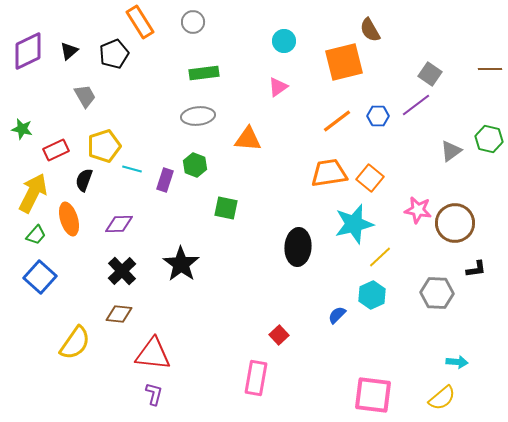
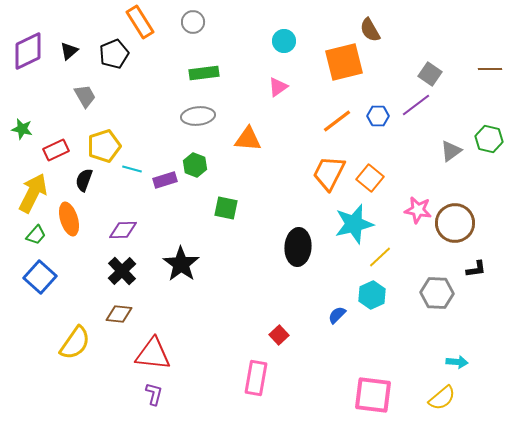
orange trapezoid at (329, 173): rotated 54 degrees counterclockwise
purple rectangle at (165, 180): rotated 55 degrees clockwise
purple diamond at (119, 224): moved 4 px right, 6 px down
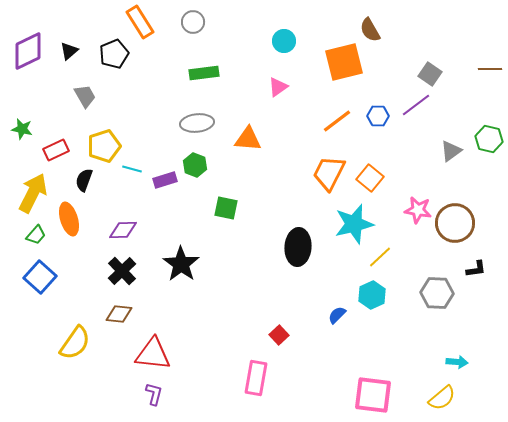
gray ellipse at (198, 116): moved 1 px left, 7 px down
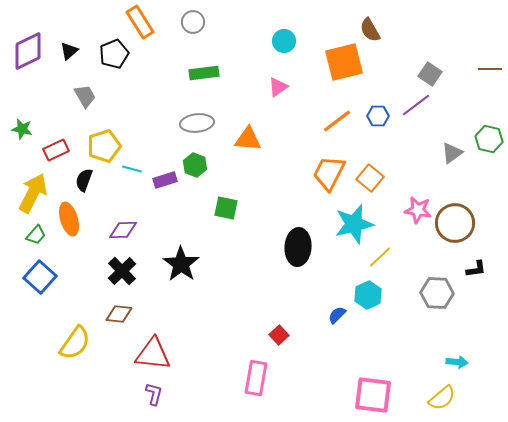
gray triangle at (451, 151): moved 1 px right, 2 px down
cyan hexagon at (372, 295): moved 4 px left
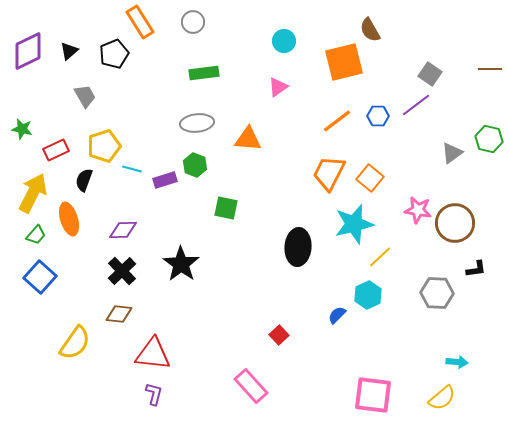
pink rectangle at (256, 378): moved 5 px left, 8 px down; rotated 52 degrees counterclockwise
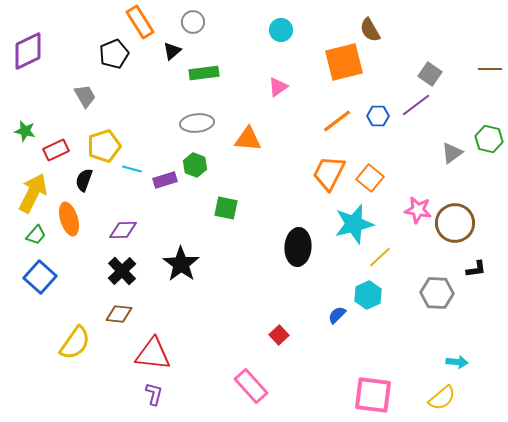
cyan circle at (284, 41): moved 3 px left, 11 px up
black triangle at (69, 51): moved 103 px right
green star at (22, 129): moved 3 px right, 2 px down
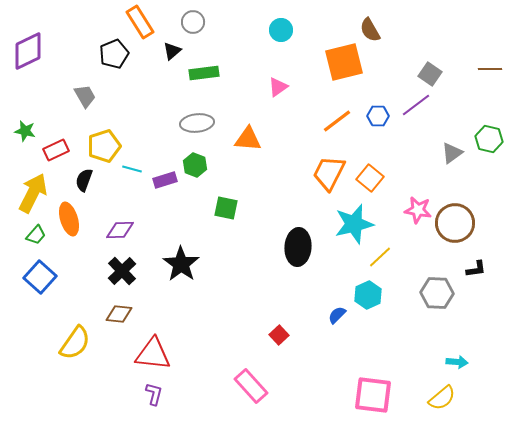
purple diamond at (123, 230): moved 3 px left
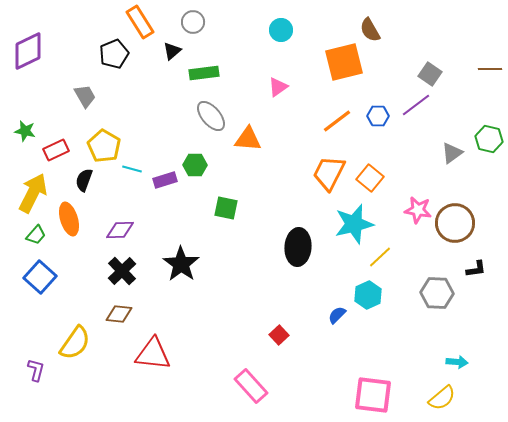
gray ellipse at (197, 123): moved 14 px right, 7 px up; rotated 56 degrees clockwise
yellow pentagon at (104, 146): rotated 24 degrees counterclockwise
green hexagon at (195, 165): rotated 20 degrees counterclockwise
purple L-shape at (154, 394): moved 118 px left, 24 px up
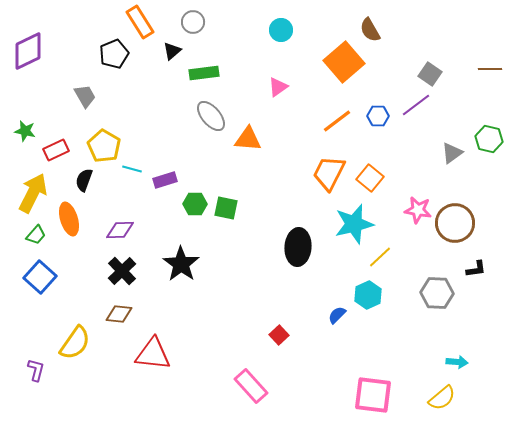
orange square at (344, 62): rotated 27 degrees counterclockwise
green hexagon at (195, 165): moved 39 px down
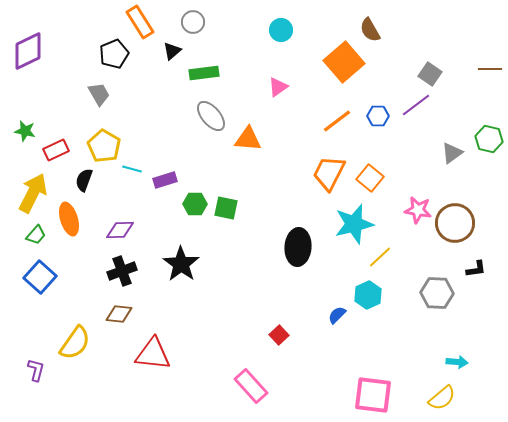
gray trapezoid at (85, 96): moved 14 px right, 2 px up
black cross at (122, 271): rotated 24 degrees clockwise
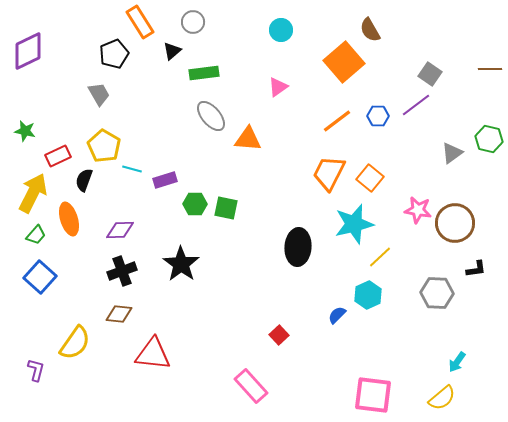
red rectangle at (56, 150): moved 2 px right, 6 px down
cyan arrow at (457, 362): rotated 120 degrees clockwise
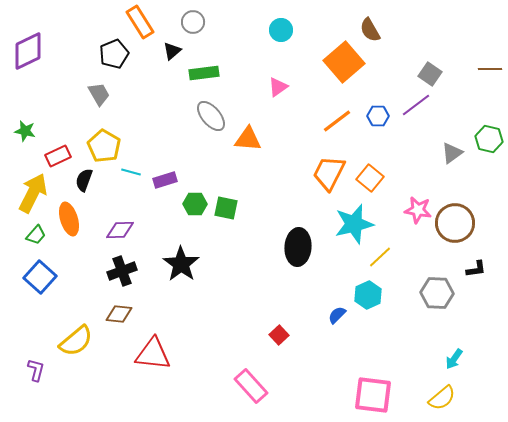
cyan line at (132, 169): moved 1 px left, 3 px down
yellow semicircle at (75, 343): moved 1 px right, 2 px up; rotated 15 degrees clockwise
cyan arrow at (457, 362): moved 3 px left, 3 px up
